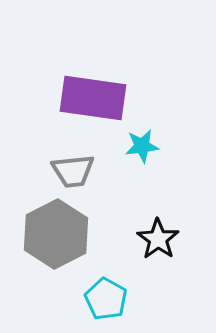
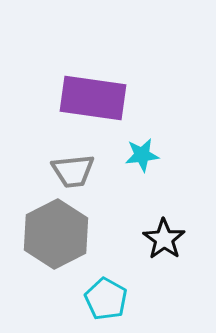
cyan star: moved 9 px down
black star: moved 6 px right
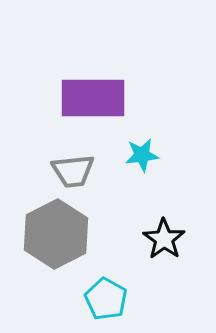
purple rectangle: rotated 8 degrees counterclockwise
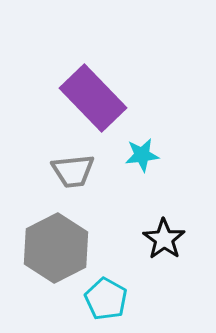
purple rectangle: rotated 46 degrees clockwise
gray hexagon: moved 14 px down
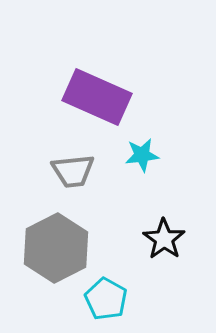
purple rectangle: moved 4 px right, 1 px up; rotated 22 degrees counterclockwise
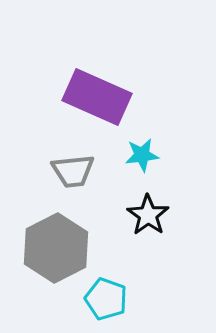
black star: moved 16 px left, 24 px up
cyan pentagon: rotated 9 degrees counterclockwise
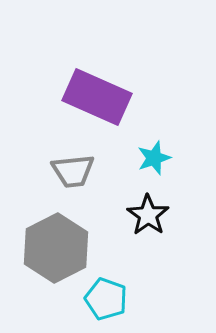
cyan star: moved 12 px right, 3 px down; rotated 12 degrees counterclockwise
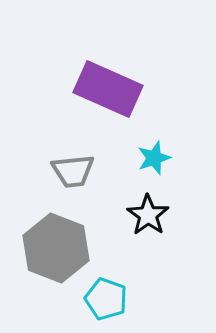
purple rectangle: moved 11 px right, 8 px up
gray hexagon: rotated 12 degrees counterclockwise
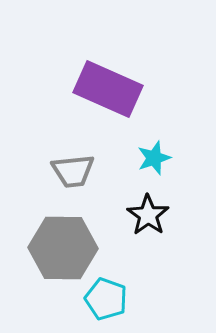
gray hexagon: moved 7 px right; rotated 20 degrees counterclockwise
